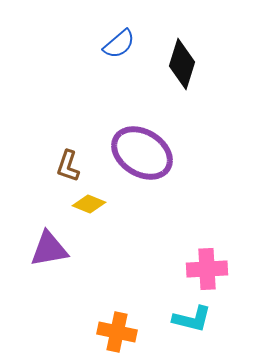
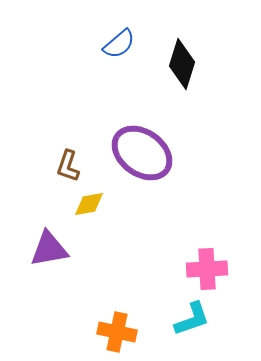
purple ellipse: rotated 4 degrees clockwise
yellow diamond: rotated 32 degrees counterclockwise
cyan L-shape: rotated 33 degrees counterclockwise
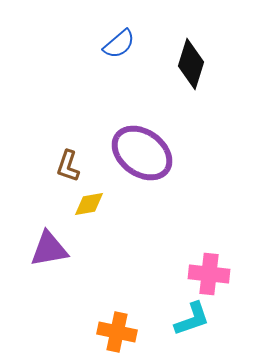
black diamond: moved 9 px right
pink cross: moved 2 px right, 5 px down; rotated 9 degrees clockwise
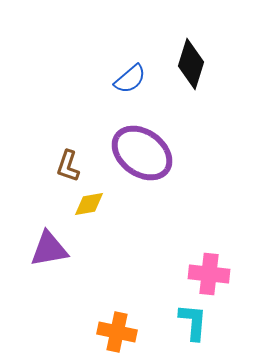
blue semicircle: moved 11 px right, 35 px down
cyan L-shape: moved 1 px right, 3 px down; rotated 66 degrees counterclockwise
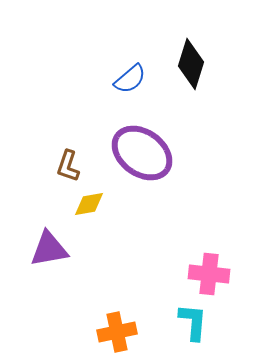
orange cross: rotated 24 degrees counterclockwise
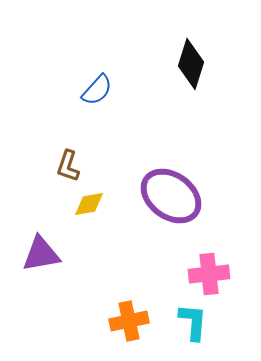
blue semicircle: moved 33 px left, 11 px down; rotated 8 degrees counterclockwise
purple ellipse: moved 29 px right, 43 px down
purple triangle: moved 8 px left, 5 px down
pink cross: rotated 12 degrees counterclockwise
orange cross: moved 12 px right, 11 px up
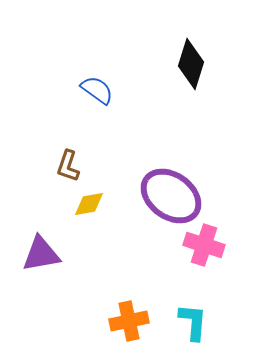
blue semicircle: rotated 96 degrees counterclockwise
pink cross: moved 5 px left, 29 px up; rotated 24 degrees clockwise
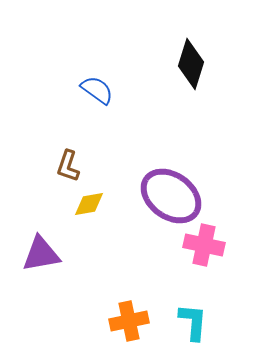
pink cross: rotated 6 degrees counterclockwise
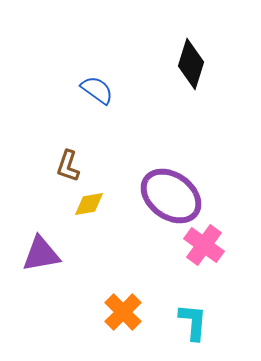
pink cross: rotated 24 degrees clockwise
orange cross: moved 6 px left, 9 px up; rotated 33 degrees counterclockwise
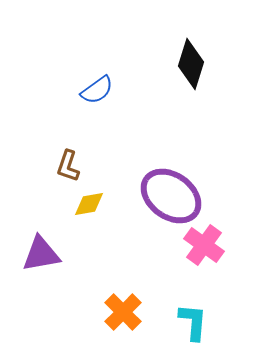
blue semicircle: rotated 108 degrees clockwise
